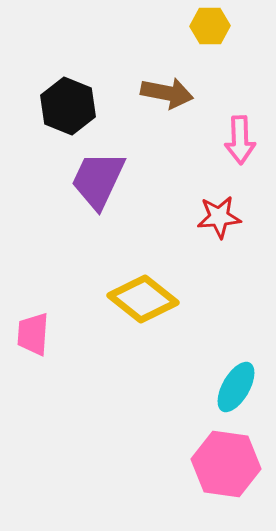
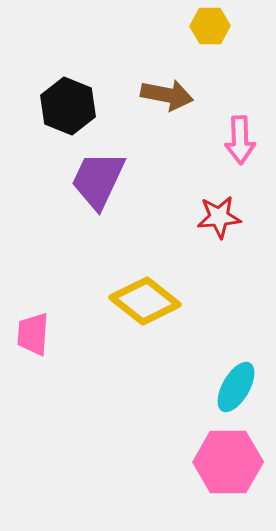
brown arrow: moved 2 px down
yellow diamond: moved 2 px right, 2 px down
pink hexagon: moved 2 px right, 2 px up; rotated 8 degrees counterclockwise
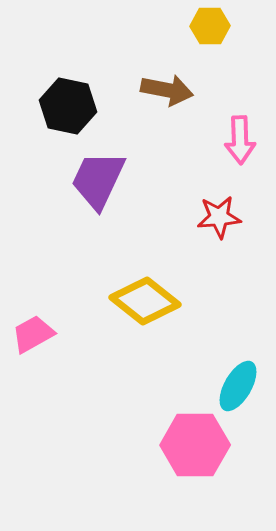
brown arrow: moved 5 px up
black hexagon: rotated 10 degrees counterclockwise
pink trapezoid: rotated 57 degrees clockwise
cyan ellipse: moved 2 px right, 1 px up
pink hexagon: moved 33 px left, 17 px up
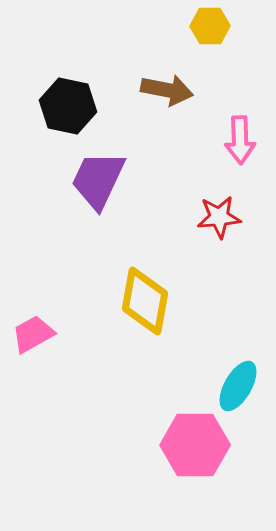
yellow diamond: rotated 62 degrees clockwise
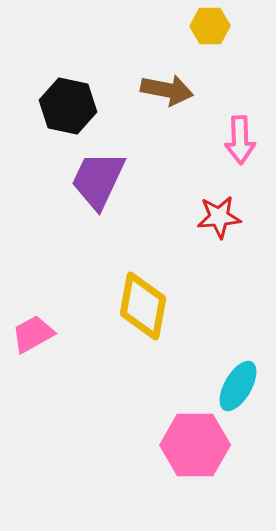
yellow diamond: moved 2 px left, 5 px down
